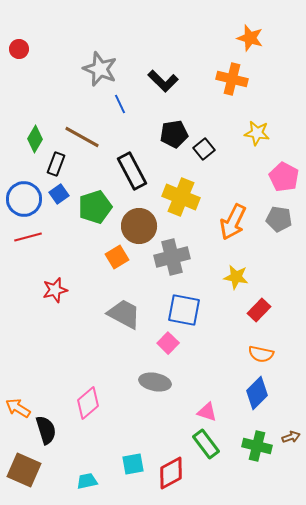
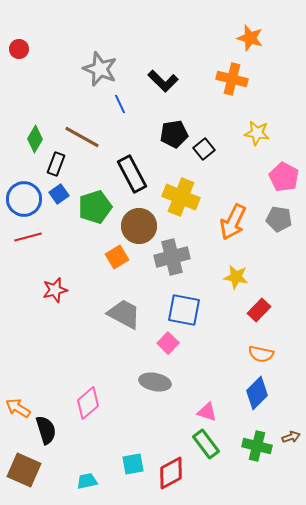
black rectangle at (132, 171): moved 3 px down
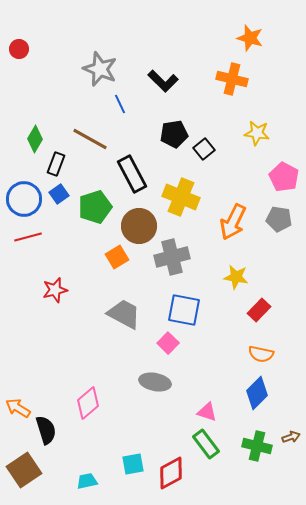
brown line at (82, 137): moved 8 px right, 2 px down
brown square at (24, 470): rotated 32 degrees clockwise
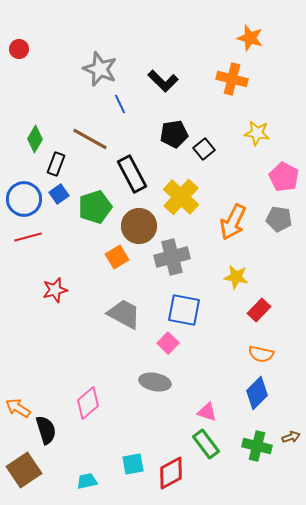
yellow cross at (181, 197): rotated 21 degrees clockwise
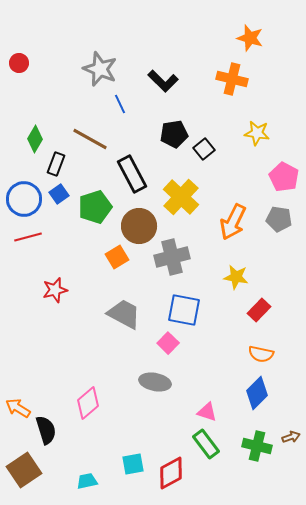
red circle at (19, 49): moved 14 px down
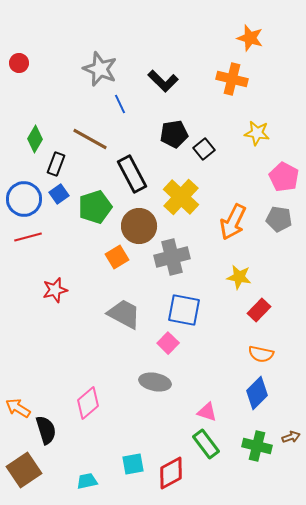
yellow star at (236, 277): moved 3 px right
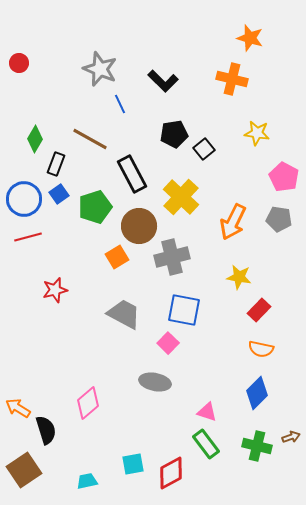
orange semicircle at (261, 354): moved 5 px up
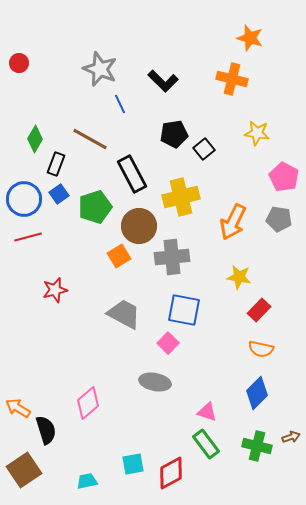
yellow cross at (181, 197): rotated 33 degrees clockwise
orange square at (117, 257): moved 2 px right, 1 px up
gray cross at (172, 257): rotated 8 degrees clockwise
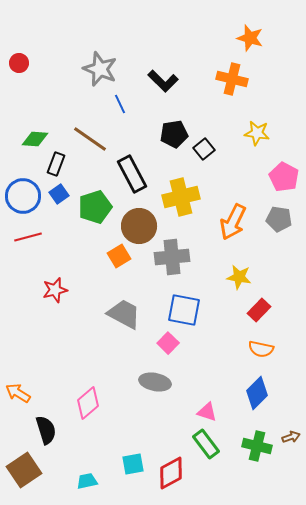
green diamond at (35, 139): rotated 64 degrees clockwise
brown line at (90, 139): rotated 6 degrees clockwise
blue circle at (24, 199): moved 1 px left, 3 px up
orange arrow at (18, 408): moved 15 px up
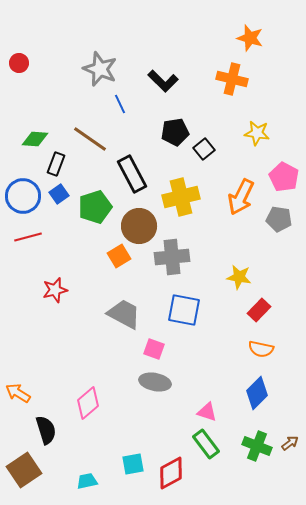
black pentagon at (174, 134): moved 1 px right, 2 px up
orange arrow at (233, 222): moved 8 px right, 25 px up
pink square at (168, 343): moved 14 px left, 6 px down; rotated 25 degrees counterclockwise
brown arrow at (291, 437): moved 1 px left, 6 px down; rotated 18 degrees counterclockwise
green cross at (257, 446): rotated 8 degrees clockwise
